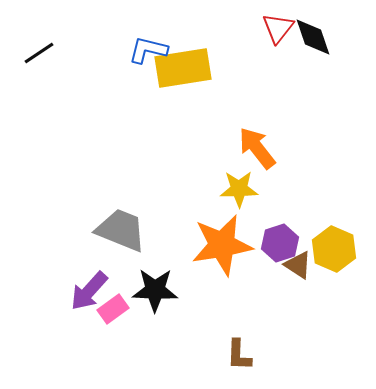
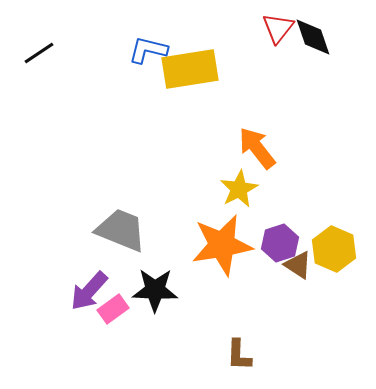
yellow rectangle: moved 7 px right, 1 px down
yellow star: rotated 27 degrees counterclockwise
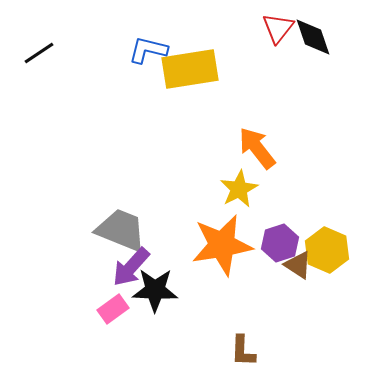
yellow hexagon: moved 7 px left, 1 px down
purple arrow: moved 42 px right, 24 px up
brown L-shape: moved 4 px right, 4 px up
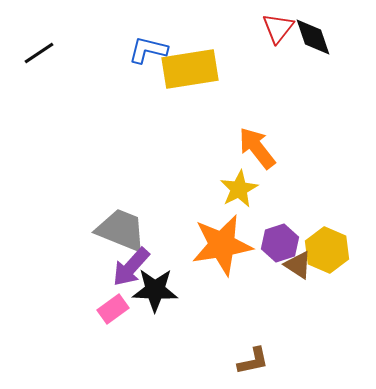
brown L-shape: moved 10 px right, 10 px down; rotated 104 degrees counterclockwise
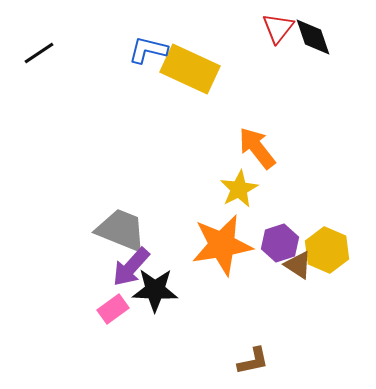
yellow rectangle: rotated 34 degrees clockwise
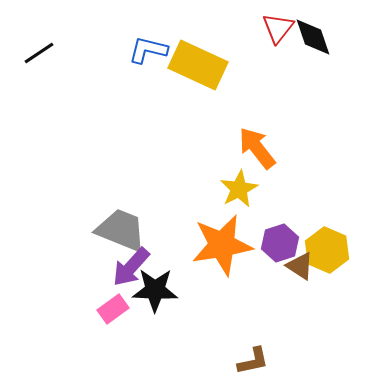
yellow rectangle: moved 8 px right, 4 px up
brown triangle: moved 2 px right, 1 px down
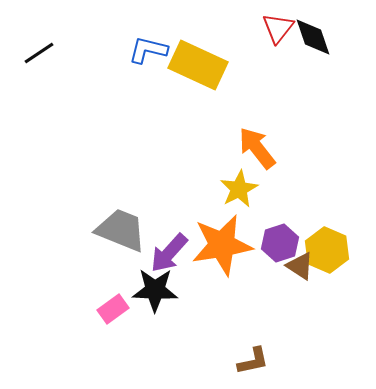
purple arrow: moved 38 px right, 14 px up
